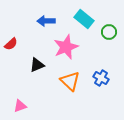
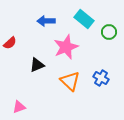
red semicircle: moved 1 px left, 1 px up
pink triangle: moved 1 px left, 1 px down
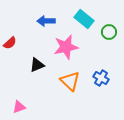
pink star: rotated 10 degrees clockwise
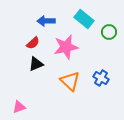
red semicircle: moved 23 px right
black triangle: moved 1 px left, 1 px up
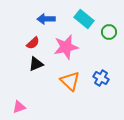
blue arrow: moved 2 px up
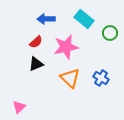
green circle: moved 1 px right, 1 px down
red semicircle: moved 3 px right, 1 px up
orange triangle: moved 3 px up
pink triangle: rotated 24 degrees counterclockwise
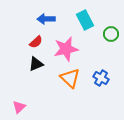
cyan rectangle: moved 1 px right, 1 px down; rotated 24 degrees clockwise
green circle: moved 1 px right, 1 px down
pink star: moved 2 px down
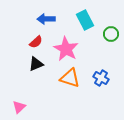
pink star: rotated 30 degrees counterclockwise
orange triangle: rotated 25 degrees counterclockwise
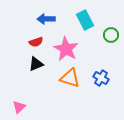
green circle: moved 1 px down
red semicircle: rotated 24 degrees clockwise
